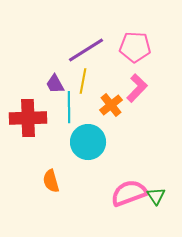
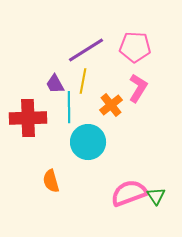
pink L-shape: moved 1 px right; rotated 12 degrees counterclockwise
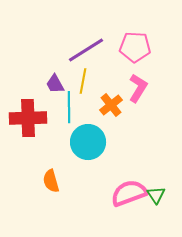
green triangle: moved 1 px up
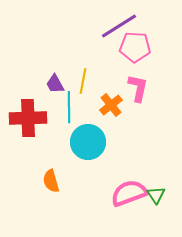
purple line: moved 33 px right, 24 px up
pink L-shape: rotated 20 degrees counterclockwise
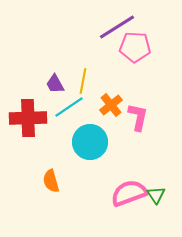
purple line: moved 2 px left, 1 px down
pink L-shape: moved 29 px down
cyan line: rotated 56 degrees clockwise
cyan circle: moved 2 px right
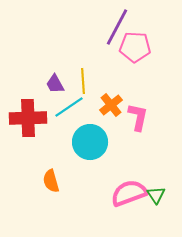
purple line: rotated 30 degrees counterclockwise
yellow line: rotated 15 degrees counterclockwise
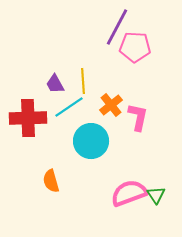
cyan circle: moved 1 px right, 1 px up
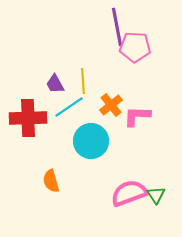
purple line: rotated 39 degrees counterclockwise
pink L-shape: moved 1 px left, 1 px up; rotated 100 degrees counterclockwise
